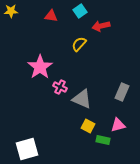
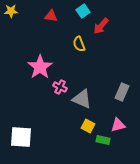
cyan square: moved 3 px right
red arrow: rotated 36 degrees counterclockwise
yellow semicircle: rotated 63 degrees counterclockwise
white square: moved 6 px left, 12 px up; rotated 20 degrees clockwise
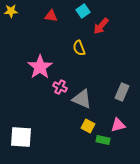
yellow semicircle: moved 4 px down
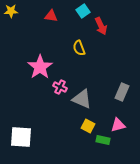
red arrow: rotated 66 degrees counterclockwise
